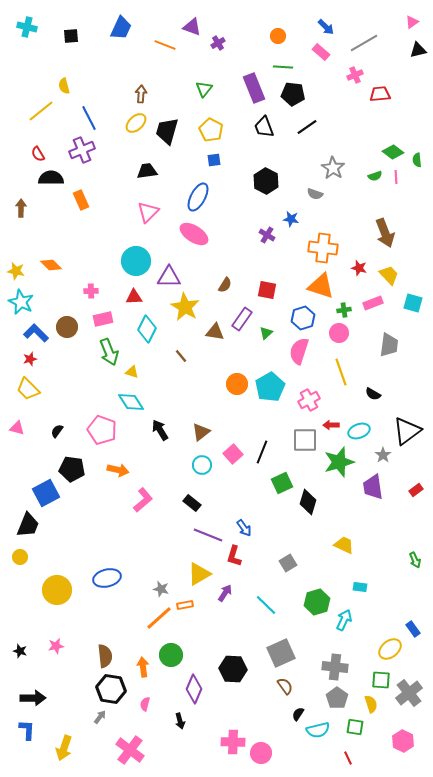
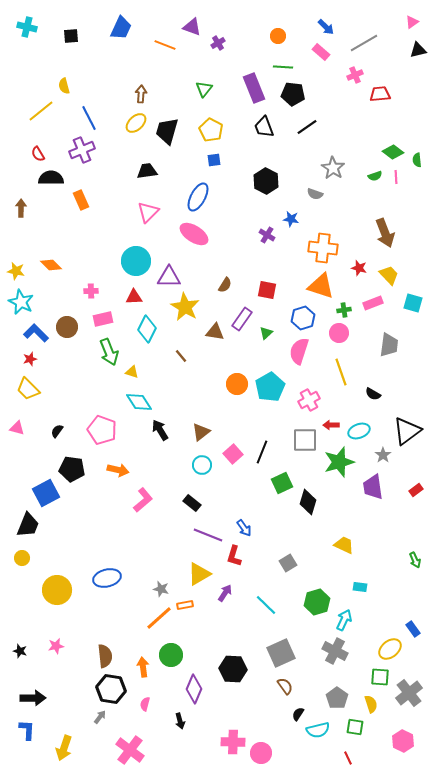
cyan diamond at (131, 402): moved 8 px right
yellow circle at (20, 557): moved 2 px right, 1 px down
gray cross at (335, 667): moved 16 px up; rotated 20 degrees clockwise
green square at (381, 680): moved 1 px left, 3 px up
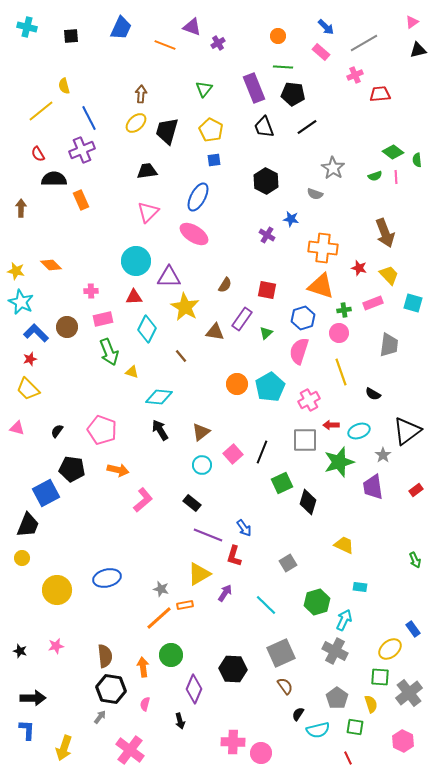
black semicircle at (51, 178): moved 3 px right, 1 px down
cyan diamond at (139, 402): moved 20 px right, 5 px up; rotated 52 degrees counterclockwise
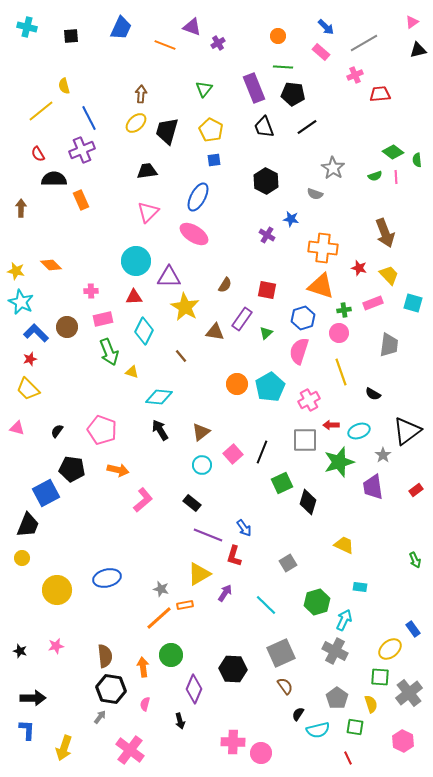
cyan diamond at (147, 329): moved 3 px left, 2 px down
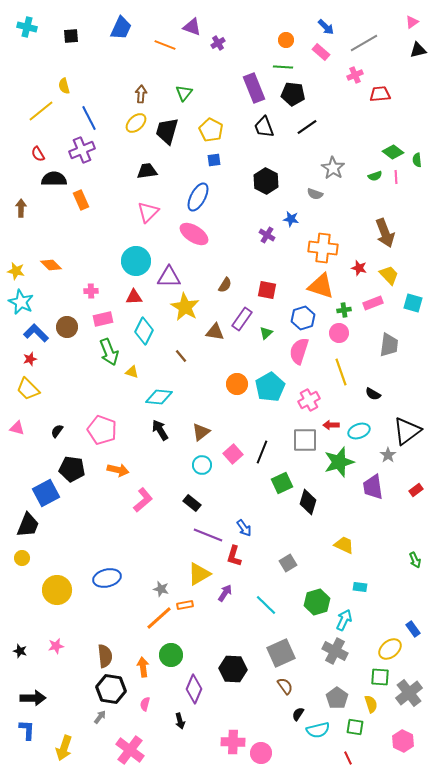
orange circle at (278, 36): moved 8 px right, 4 px down
green triangle at (204, 89): moved 20 px left, 4 px down
gray star at (383, 455): moved 5 px right
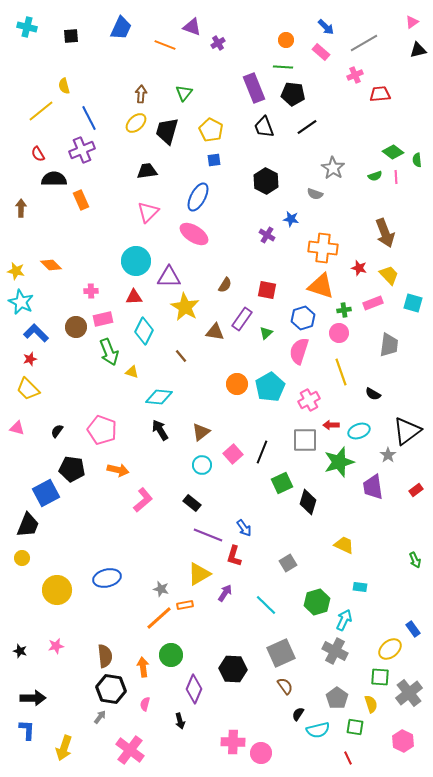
brown circle at (67, 327): moved 9 px right
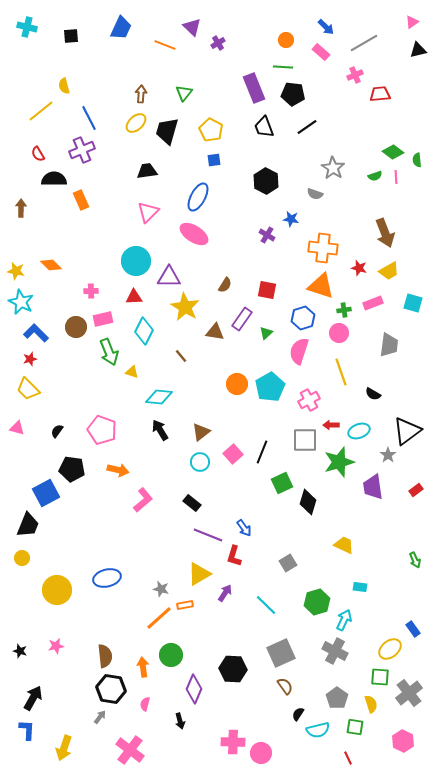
purple triangle at (192, 27): rotated 24 degrees clockwise
yellow trapezoid at (389, 275): moved 4 px up; rotated 105 degrees clockwise
cyan circle at (202, 465): moved 2 px left, 3 px up
black arrow at (33, 698): rotated 60 degrees counterclockwise
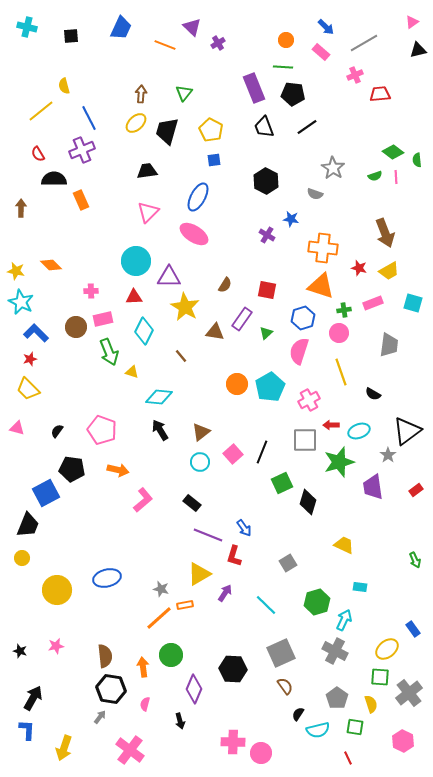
yellow ellipse at (390, 649): moved 3 px left
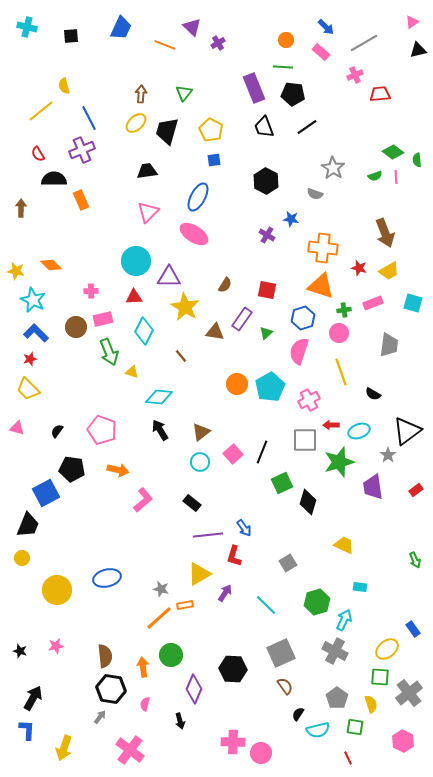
cyan star at (21, 302): moved 12 px right, 2 px up
purple line at (208, 535): rotated 28 degrees counterclockwise
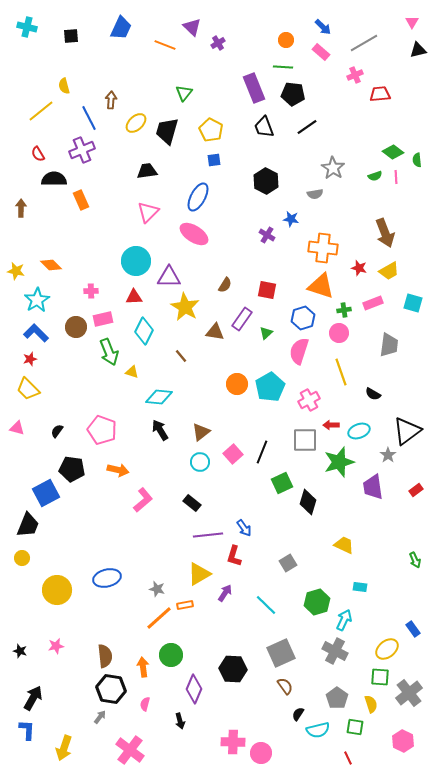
pink triangle at (412, 22): rotated 24 degrees counterclockwise
blue arrow at (326, 27): moved 3 px left
brown arrow at (141, 94): moved 30 px left, 6 px down
gray semicircle at (315, 194): rotated 28 degrees counterclockwise
cyan star at (33, 300): moved 4 px right; rotated 15 degrees clockwise
gray star at (161, 589): moved 4 px left
